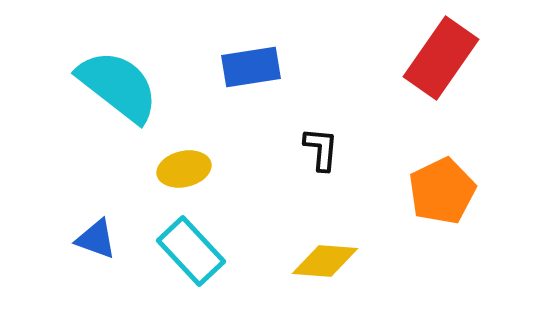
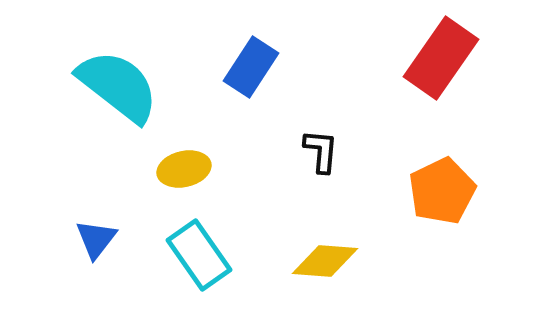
blue rectangle: rotated 48 degrees counterclockwise
black L-shape: moved 2 px down
blue triangle: rotated 48 degrees clockwise
cyan rectangle: moved 8 px right, 4 px down; rotated 8 degrees clockwise
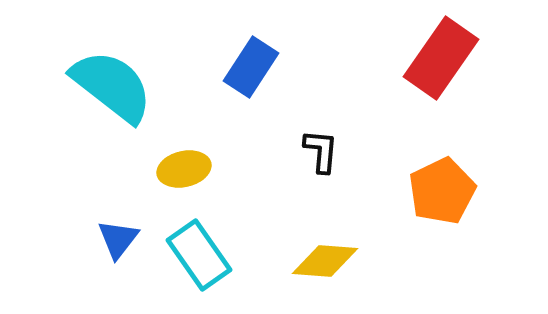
cyan semicircle: moved 6 px left
blue triangle: moved 22 px right
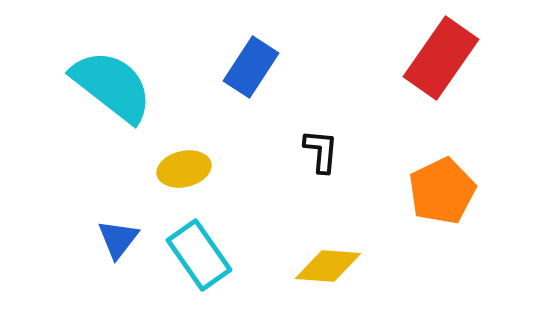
yellow diamond: moved 3 px right, 5 px down
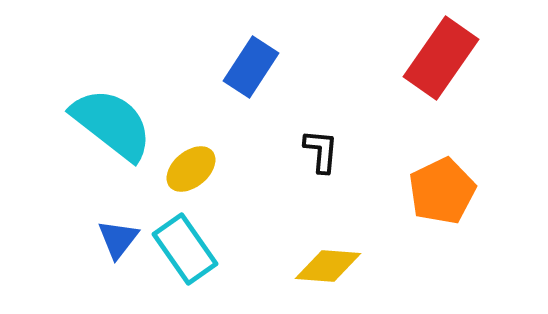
cyan semicircle: moved 38 px down
yellow ellipse: moved 7 px right; rotated 27 degrees counterclockwise
cyan rectangle: moved 14 px left, 6 px up
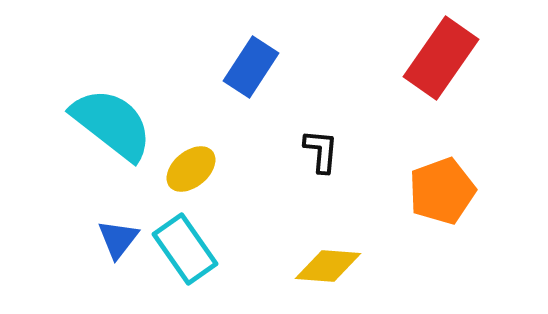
orange pentagon: rotated 6 degrees clockwise
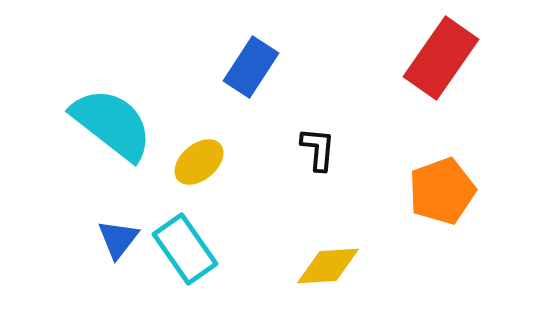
black L-shape: moved 3 px left, 2 px up
yellow ellipse: moved 8 px right, 7 px up
yellow diamond: rotated 8 degrees counterclockwise
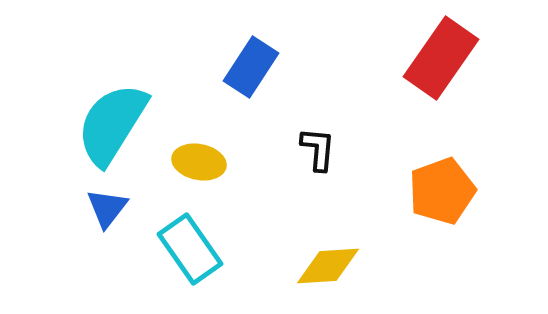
cyan semicircle: rotated 96 degrees counterclockwise
yellow ellipse: rotated 51 degrees clockwise
blue triangle: moved 11 px left, 31 px up
cyan rectangle: moved 5 px right
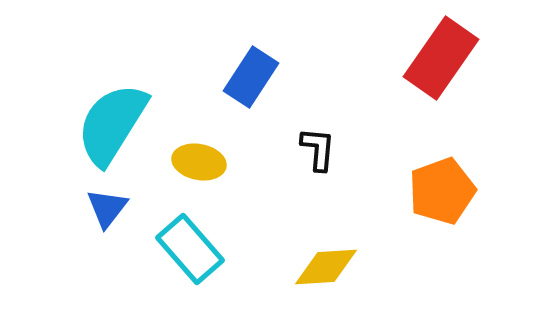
blue rectangle: moved 10 px down
cyan rectangle: rotated 6 degrees counterclockwise
yellow diamond: moved 2 px left, 1 px down
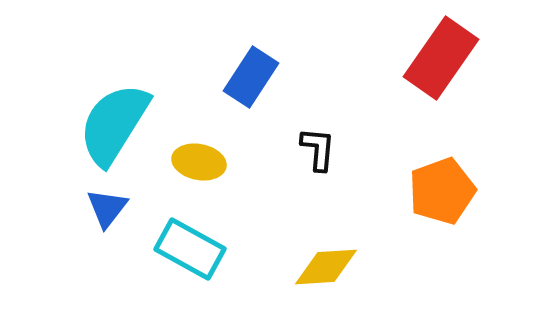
cyan semicircle: moved 2 px right
cyan rectangle: rotated 20 degrees counterclockwise
